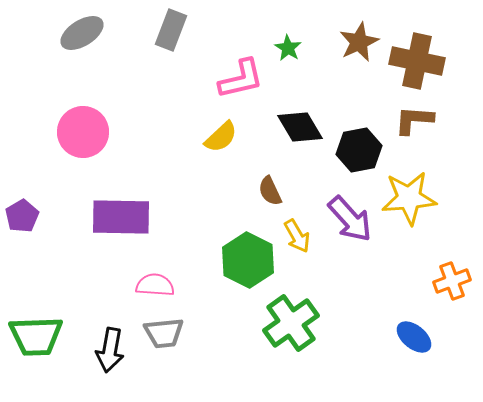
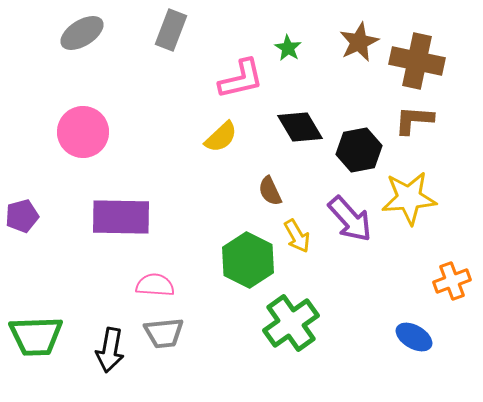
purple pentagon: rotated 16 degrees clockwise
blue ellipse: rotated 9 degrees counterclockwise
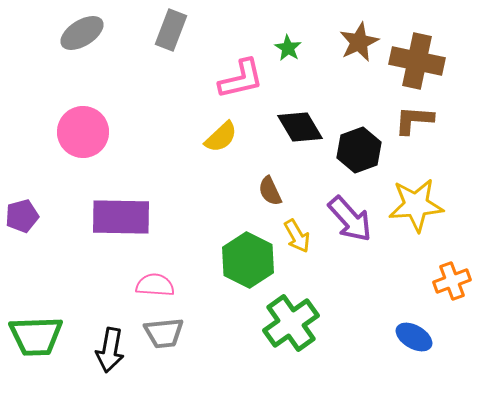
black hexagon: rotated 9 degrees counterclockwise
yellow star: moved 7 px right, 7 px down
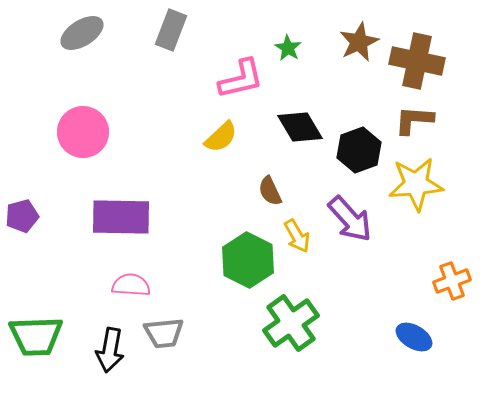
yellow star: moved 21 px up
pink semicircle: moved 24 px left
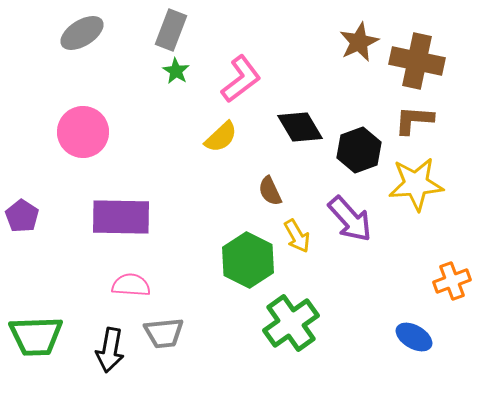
green star: moved 112 px left, 23 px down
pink L-shape: rotated 24 degrees counterclockwise
purple pentagon: rotated 24 degrees counterclockwise
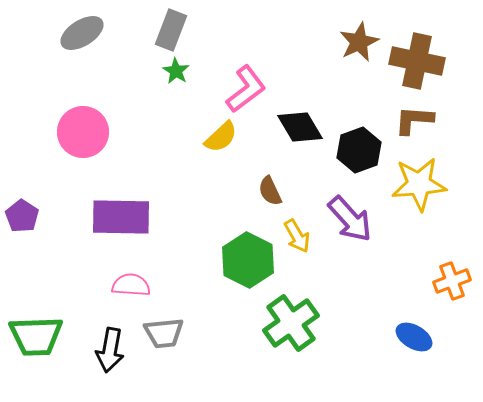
pink L-shape: moved 5 px right, 10 px down
yellow star: moved 3 px right
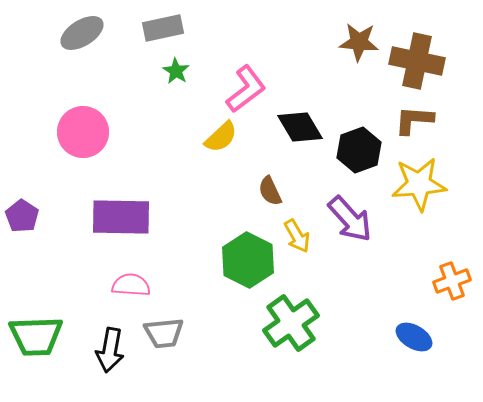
gray rectangle: moved 8 px left, 2 px up; rotated 57 degrees clockwise
brown star: rotated 30 degrees clockwise
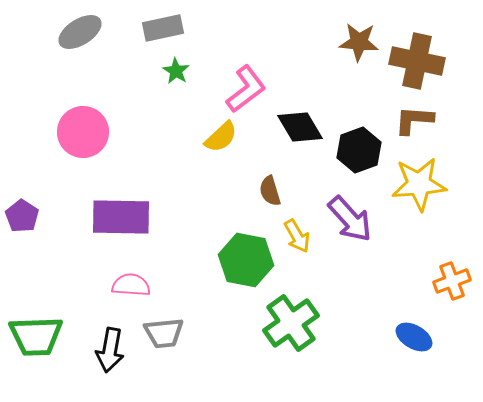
gray ellipse: moved 2 px left, 1 px up
brown semicircle: rotated 8 degrees clockwise
green hexagon: moved 2 px left; rotated 16 degrees counterclockwise
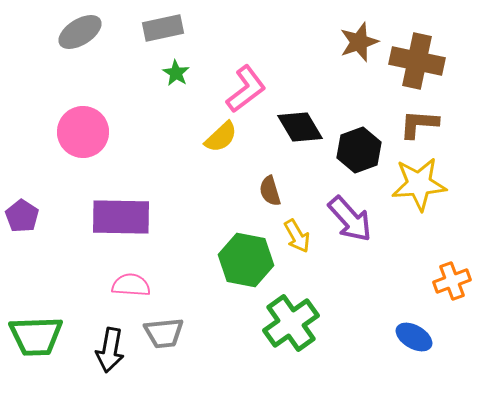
brown star: rotated 24 degrees counterclockwise
green star: moved 2 px down
brown L-shape: moved 5 px right, 4 px down
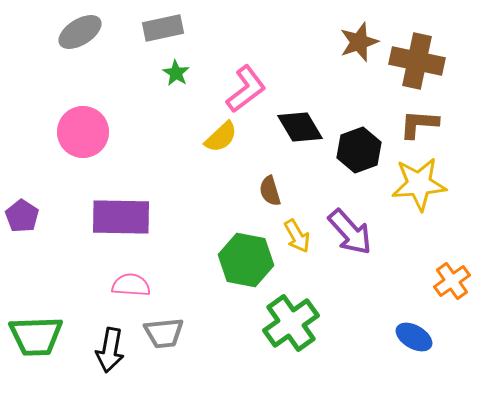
purple arrow: moved 13 px down
orange cross: rotated 15 degrees counterclockwise
